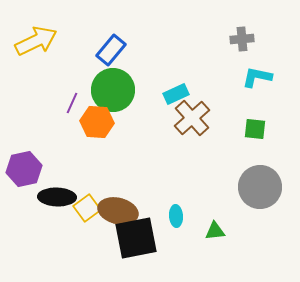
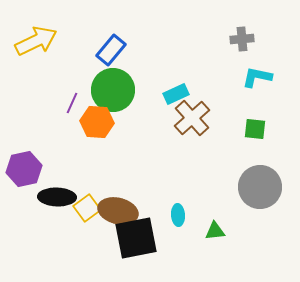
cyan ellipse: moved 2 px right, 1 px up
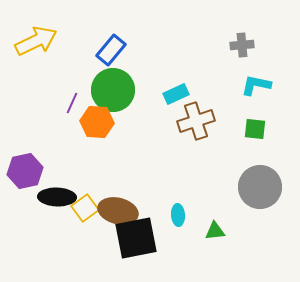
gray cross: moved 6 px down
cyan L-shape: moved 1 px left, 8 px down
brown cross: moved 4 px right, 3 px down; rotated 24 degrees clockwise
purple hexagon: moved 1 px right, 2 px down
yellow square: moved 2 px left
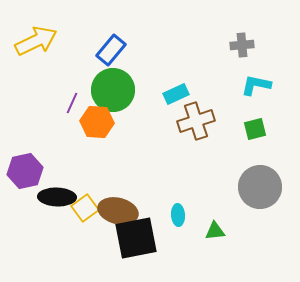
green square: rotated 20 degrees counterclockwise
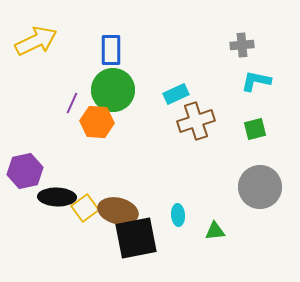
blue rectangle: rotated 40 degrees counterclockwise
cyan L-shape: moved 4 px up
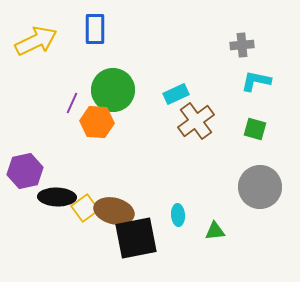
blue rectangle: moved 16 px left, 21 px up
brown cross: rotated 18 degrees counterclockwise
green square: rotated 30 degrees clockwise
brown ellipse: moved 4 px left
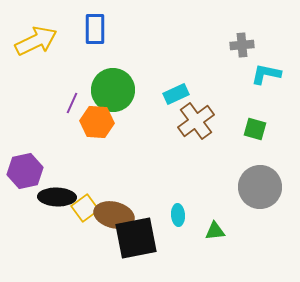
cyan L-shape: moved 10 px right, 7 px up
brown ellipse: moved 4 px down
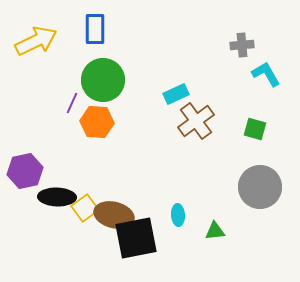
cyan L-shape: rotated 48 degrees clockwise
green circle: moved 10 px left, 10 px up
